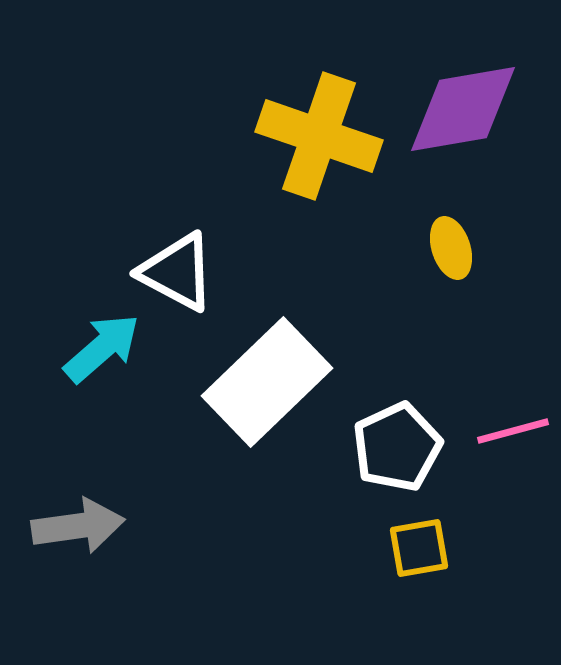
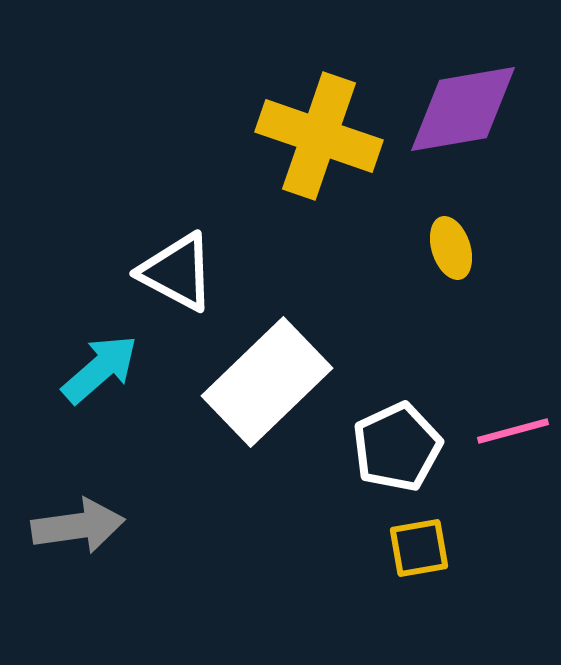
cyan arrow: moved 2 px left, 21 px down
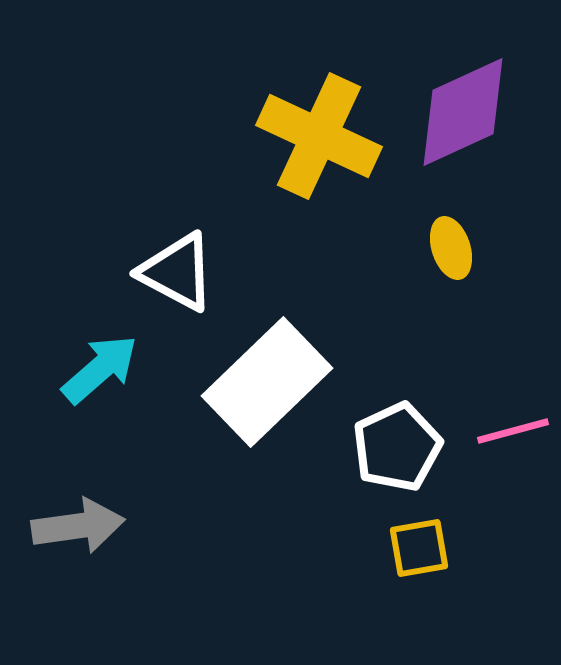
purple diamond: moved 3 px down; rotated 15 degrees counterclockwise
yellow cross: rotated 6 degrees clockwise
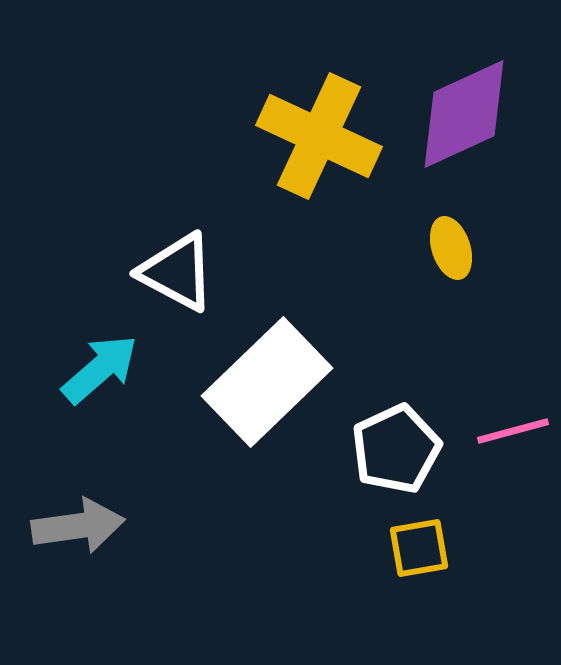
purple diamond: moved 1 px right, 2 px down
white pentagon: moved 1 px left, 2 px down
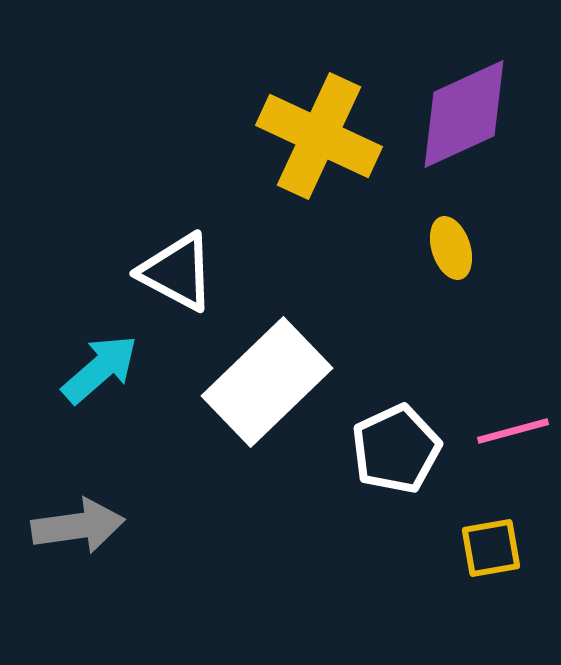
yellow square: moved 72 px right
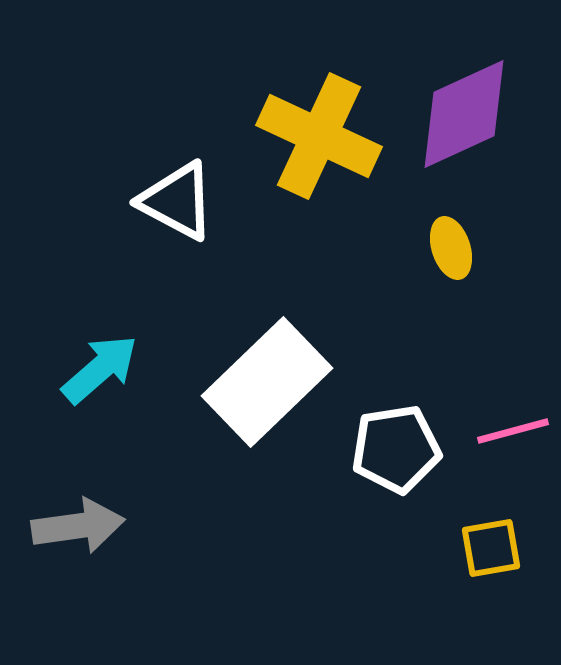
white triangle: moved 71 px up
white pentagon: rotated 16 degrees clockwise
